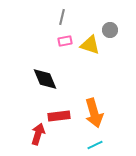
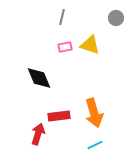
gray circle: moved 6 px right, 12 px up
pink rectangle: moved 6 px down
black diamond: moved 6 px left, 1 px up
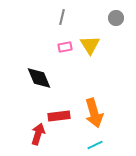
yellow triangle: rotated 40 degrees clockwise
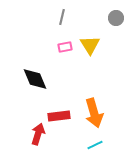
black diamond: moved 4 px left, 1 px down
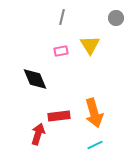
pink rectangle: moved 4 px left, 4 px down
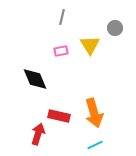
gray circle: moved 1 px left, 10 px down
red rectangle: rotated 20 degrees clockwise
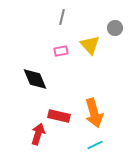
yellow triangle: rotated 10 degrees counterclockwise
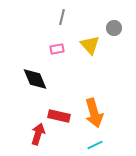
gray circle: moved 1 px left
pink rectangle: moved 4 px left, 2 px up
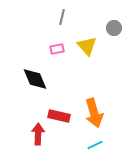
yellow triangle: moved 3 px left, 1 px down
red arrow: rotated 15 degrees counterclockwise
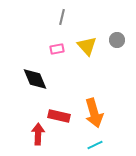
gray circle: moved 3 px right, 12 px down
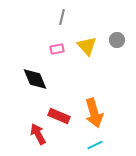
red rectangle: rotated 10 degrees clockwise
red arrow: rotated 30 degrees counterclockwise
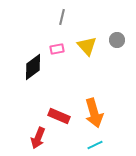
black diamond: moved 2 px left, 12 px up; rotated 76 degrees clockwise
red arrow: moved 4 px down; rotated 130 degrees counterclockwise
